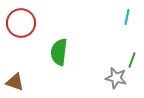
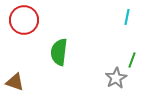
red circle: moved 3 px right, 3 px up
gray star: rotated 30 degrees clockwise
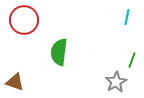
gray star: moved 4 px down
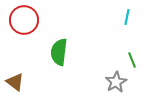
green line: rotated 42 degrees counterclockwise
brown triangle: rotated 18 degrees clockwise
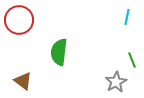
red circle: moved 5 px left
brown triangle: moved 8 px right, 1 px up
